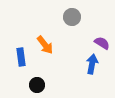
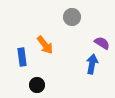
blue rectangle: moved 1 px right
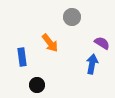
orange arrow: moved 5 px right, 2 px up
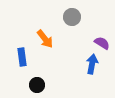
orange arrow: moved 5 px left, 4 px up
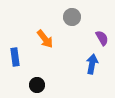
purple semicircle: moved 5 px up; rotated 28 degrees clockwise
blue rectangle: moved 7 px left
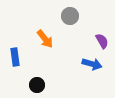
gray circle: moved 2 px left, 1 px up
purple semicircle: moved 3 px down
blue arrow: rotated 96 degrees clockwise
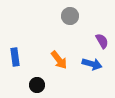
orange arrow: moved 14 px right, 21 px down
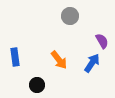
blue arrow: moved 1 px up; rotated 72 degrees counterclockwise
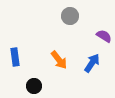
purple semicircle: moved 2 px right, 5 px up; rotated 28 degrees counterclockwise
black circle: moved 3 px left, 1 px down
